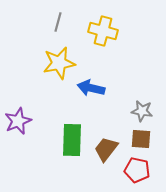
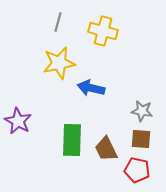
purple star: rotated 20 degrees counterclockwise
brown trapezoid: rotated 64 degrees counterclockwise
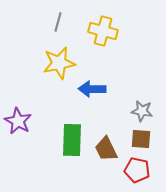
blue arrow: moved 1 px right, 1 px down; rotated 12 degrees counterclockwise
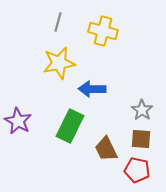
gray star: moved 1 px up; rotated 25 degrees clockwise
green rectangle: moved 2 px left, 14 px up; rotated 24 degrees clockwise
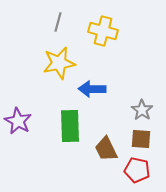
green rectangle: rotated 28 degrees counterclockwise
